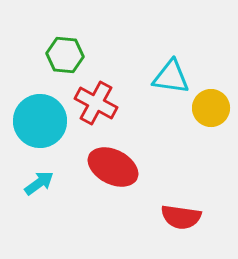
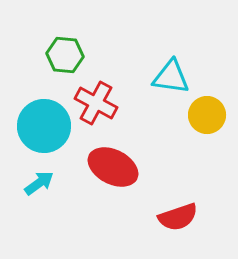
yellow circle: moved 4 px left, 7 px down
cyan circle: moved 4 px right, 5 px down
red semicircle: moved 3 px left; rotated 27 degrees counterclockwise
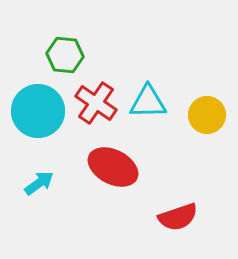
cyan triangle: moved 23 px left, 25 px down; rotated 9 degrees counterclockwise
red cross: rotated 6 degrees clockwise
cyan circle: moved 6 px left, 15 px up
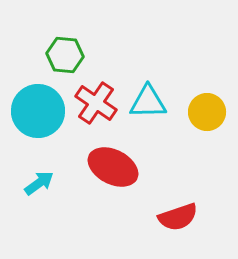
yellow circle: moved 3 px up
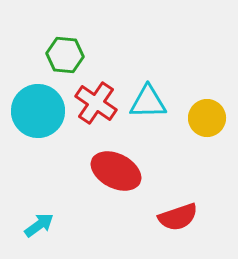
yellow circle: moved 6 px down
red ellipse: moved 3 px right, 4 px down
cyan arrow: moved 42 px down
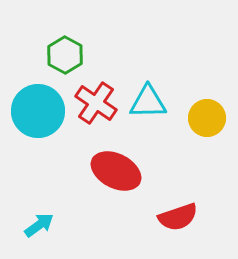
green hexagon: rotated 24 degrees clockwise
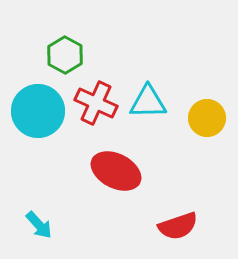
red cross: rotated 9 degrees counterclockwise
red semicircle: moved 9 px down
cyan arrow: rotated 84 degrees clockwise
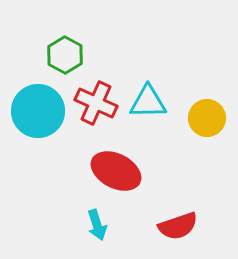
cyan arrow: moved 58 px right; rotated 24 degrees clockwise
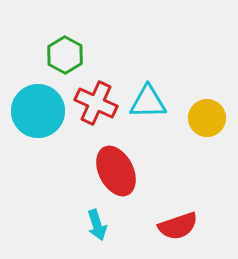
red ellipse: rotated 36 degrees clockwise
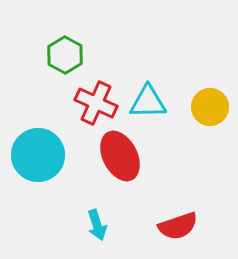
cyan circle: moved 44 px down
yellow circle: moved 3 px right, 11 px up
red ellipse: moved 4 px right, 15 px up
